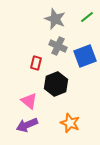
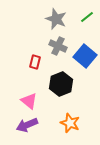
gray star: moved 1 px right
blue square: rotated 30 degrees counterclockwise
red rectangle: moved 1 px left, 1 px up
black hexagon: moved 5 px right
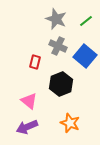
green line: moved 1 px left, 4 px down
purple arrow: moved 2 px down
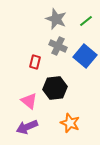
black hexagon: moved 6 px left, 4 px down; rotated 15 degrees clockwise
